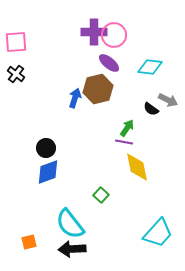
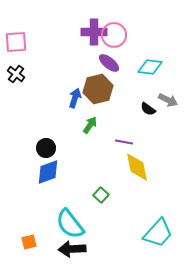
black semicircle: moved 3 px left
green arrow: moved 37 px left, 3 px up
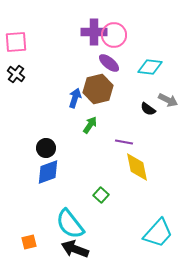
black arrow: moved 3 px right; rotated 24 degrees clockwise
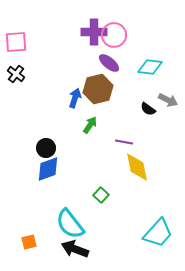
blue diamond: moved 3 px up
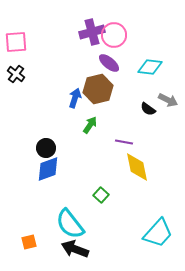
purple cross: moved 2 px left; rotated 15 degrees counterclockwise
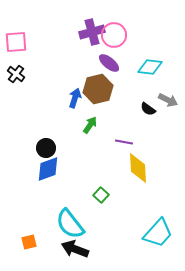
yellow diamond: moved 1 px right, 1 px down; rotated 8 degrees clockwise
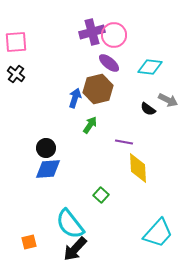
blue diamond: rotated 16 degrees clockwise
black arrow: rotated 68 degrees counterclockwise
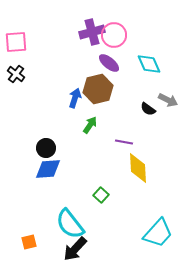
cyan diamond: moved 1 px left, 3 px up; rotated 60 degrees clockwise
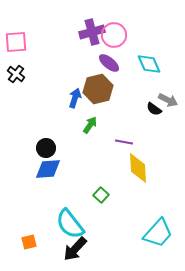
black semicircle: moved 6 px right
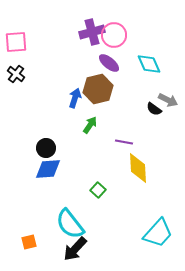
green square: moved 3 px left, 5 px up
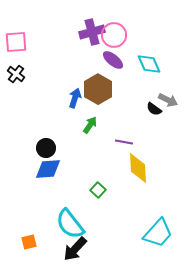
purple ellipse: moved 4 px right, 3 px up
brown hexagon: rotated 16 degrees counterclockwise
